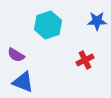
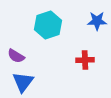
purple semicircle: moved 1 px down
red cross: rotated 24 degrees clockwise
blue triangle: rotated 45 degrees clockwise
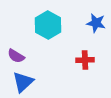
blue star: moved 1 px left, 2 px down; rotated 12 degrees clockwise
cyan hexagon: rotated 12 degrees counterclockwise
blue triangle: rotated 10 degrees clockwise
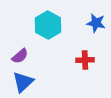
purple semicircle: moved 4 px right; rotated 72 degrees counterclockwise
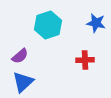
cyan hexagon: rotated 12 degrees clockwise
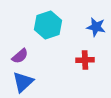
blue star: moved 4 px down
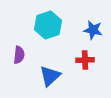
blue star: moved 3 px left, 3 px down
purple semicircle: moved 1 px left, 1 px up; rotated 42 degrees counterclockwise
blue triangle: moved 27 px right, 6 px up
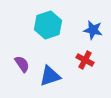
purple semicircle: moved 3 px right, 9 px down; rotated 42 degrees counterclockwise
red cross: rotated 30 degrees clockwise
blue triangle: rotated 25 degrees clockwise
